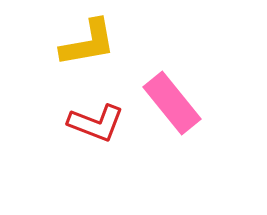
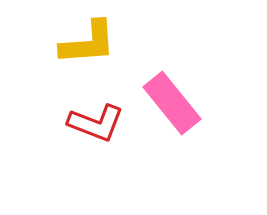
yellow L-shape: rotated 6 degrees clockwise
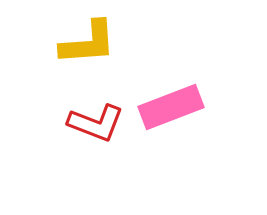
pink rectangle: moved 1 px left, 4 px down; rotated 72 degrees counterclockwise
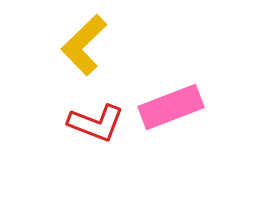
yellow L-shape: moved 4 px left, 2 px down; rotated 140 degrees clockwise
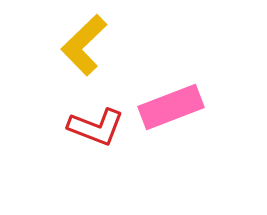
red L-shape: moved 4 px down
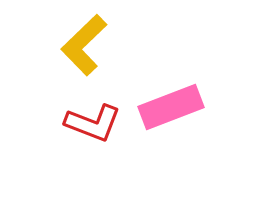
red L-shape: moved 3 px left, 4 px up
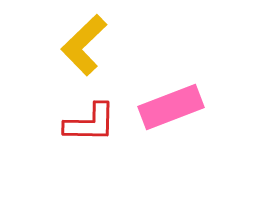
red L-shape: moved 3 px left; rotated 20 degrees counterclockwise
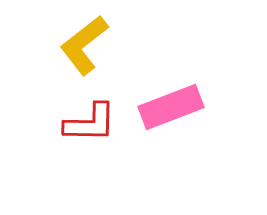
yellow L-shape: rotated 6 degrees clockwise
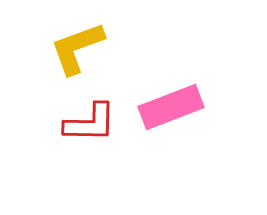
yellow L-shape: moved 7 px left, 3 px down; rotated 18 degrees clockwise
